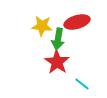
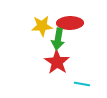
red ellipse: moved 7 px left, 1 px down; rotated 15 degrees clockwise
yellow star: rotated 10 degrees counterclockwise
cyan line: rotated 28 degrees counterclockwise
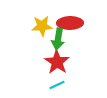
cyan line: moved 25 px left, 1 px down; rotated 35 degrees counterclockwise
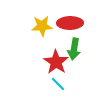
green arrow: moved 16 px right, 10 px down
red star: moved 1 px left
cyan line: moved 1 px right, 1 px up; rotated 70 degrees clockwise
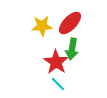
red ellipse: rotated 45 degrees counterclockwise
green arrow: moved 2 px left
